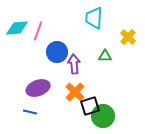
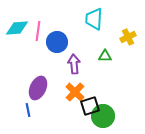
cyan trapezoid: moved 1 px down
pink line: rotated 12 degrees counterclockwise
yellow cross: rotated 21 degrees clockwise
blue circle: moved 10 px up
purple ellipse: rotated 45 degrees counterclockwise
blue line: moved 2 px left, 2 px up; rotated 64 degrees clockwise
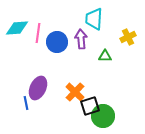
pink line: moved 2 px down
purple arrow: moved 7 px right, 25 px up
blue line: moved 2 px left, 7 px up
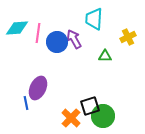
purple arrow: moved 7 px left; rotated 24 degrees counterclockwise
orange cross: moved 4 px left, 26 px down
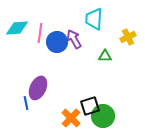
pink line: moved 2 px right
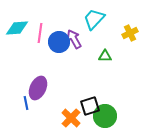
cyan trapezoid: rotated 40 degrees clockwise
yellow cross: moved 2 px right, 4 px up
blue circle: moved 2 px right
green circle: moved 2 px right
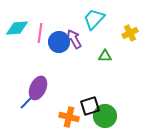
blue line: rotated 56 degrees clockwise
orange cross: moved 2 px left, 1 px up; rotated 30 degrees counterclockwise
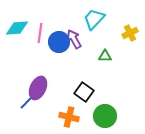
black square: moved 6 px left, 14 px up; rotated 36 degrees counterclockwise
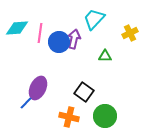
purple arrow: rotated 42 degrees clockwise
